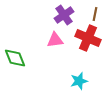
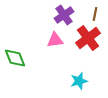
red cross: rotated 30 degrees clockwise
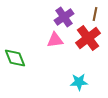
purple cross: moved 2 px down
cyan star: moved 1 px down; rotated 12 degrees clockwise
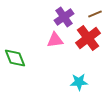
brown line: rotated 56 degrees clockwise
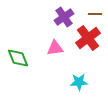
brown line: rotated 24 degrees clockwise
pink triangle: moved 8 px down
green diamond: moved 3 px right
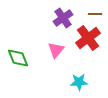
purple cross: moved 1 px left, 1 px down
pink triangle: moved 1 px right, 2 px down; rotated 42 degrees counterclockwise
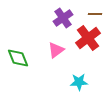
pink triangle: rotated 12 degrees clockwise
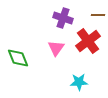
brown line: moved 3 px right, 1 px down
purple cross: rotated 36 degrees counterclockwise
red cross: moved 3 px down
pink triangle: moved 2 px up; rotated 18 degrees counterclockwise
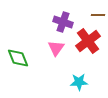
purple cross: moved 4 px down
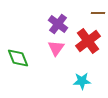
brown line: moved 2 px up
purple cross: moved 5 px left, 2 px down; rotated 18 degrees clockwise
cyan star: moved 3 px right, 1 px up
